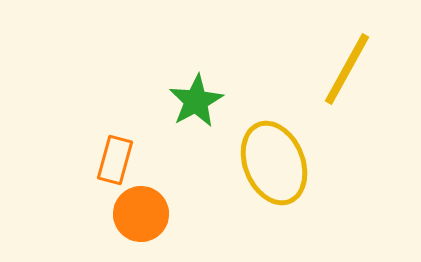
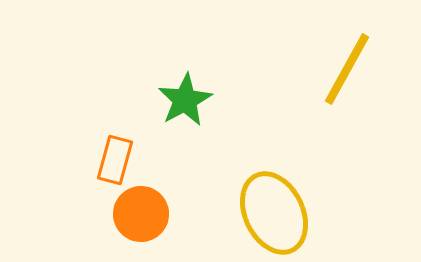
green star: moved 11 px left, 1 px up
yellow ellipse: moved 50 px down; rotated 4 degrees counterclockwise
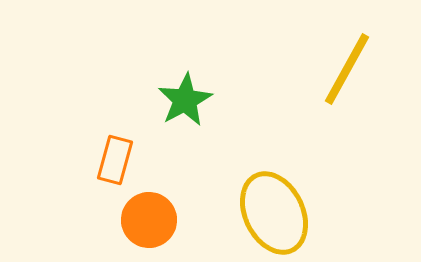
orange circle: moved 8 px right, 6 px down
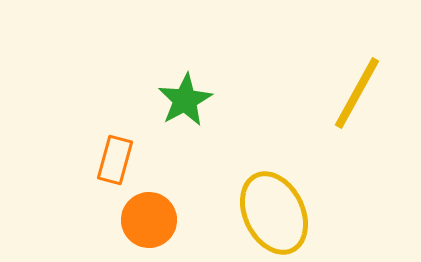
yellow line: moved 10 px right, 24 px down
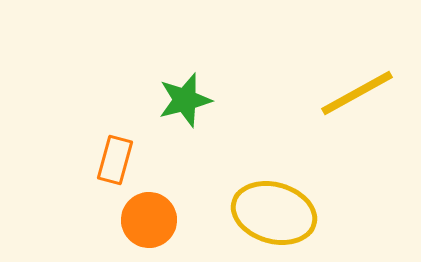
yellow line: rotated 32 degrees clockwise
green star: rotated 14 degrees clockwise
yellow ellipse: rotated 48 degrees counterclockwise
